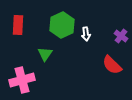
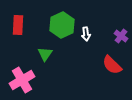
pink cross: rotated 15 degrees counterclockwise
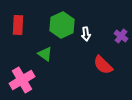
green triangle: rotated 28 degrees counterclockwise
red semicircle: moved 9 px left
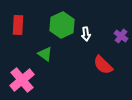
pink cross: rotated 10 degrees counterclockwise
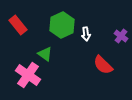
red rectangle: rotated 42 degrees counterclockwise
pink cross: moved 6 px right, 5 px up; rotated 15 degrees counterclockwise
